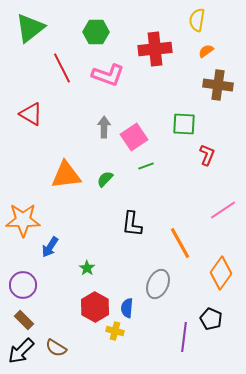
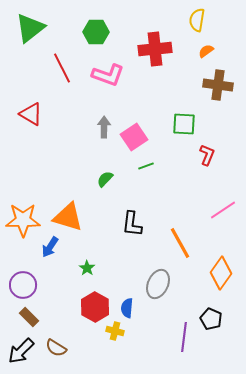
orange triangle: moved 2 px right, 42 px down; rotated 24 degrees clockwise
brown rectangle: moved 5 px right, 3 px up
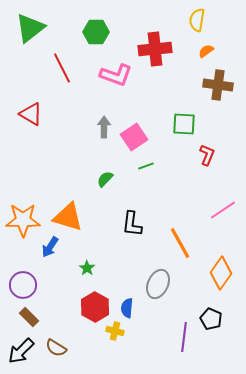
pink L-shape: moved 8 px right
